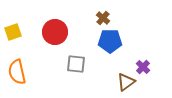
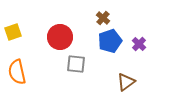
red circle: moved 5 px right, 5 px down
blue pentagon: rotated 20 degrees counterclockwise
purple cross: moved 4 px left, 23 px up
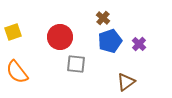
orange semicircle: rotated 25 degrees counterclockwise
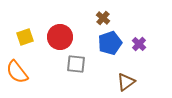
yellow square: moved 12 px right, 5 px down
blue pentagon: moved 2 px down
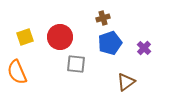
brown cross: rotated 32 degrees clockwise
purple cross: moved 5 px right, 4 px down
orange semicircle: rotated 15 degrees clockwise
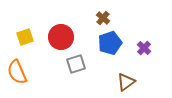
brown cross: rotated 32 degrees counterclockwise
red circle: moved 1 px right
gray square: rotated 24 degrees counterclockwise
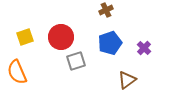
brown cross: moved 3 px right, 8 px up; rotated 24 degrees clockwise
gray square: moved 3 px up
brown triangle: moved 1 px right, 2 px up
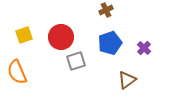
yellow square: moved 1 px left, 2 px up
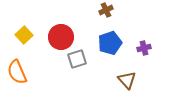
yellow square: rotated 24 degrees counterclockwise
purple cross: rotated 32 degrees clockwise
gray square: moved 1 px right, 2 px up
brown triangle: rotated 36 degrees counterclockwise
